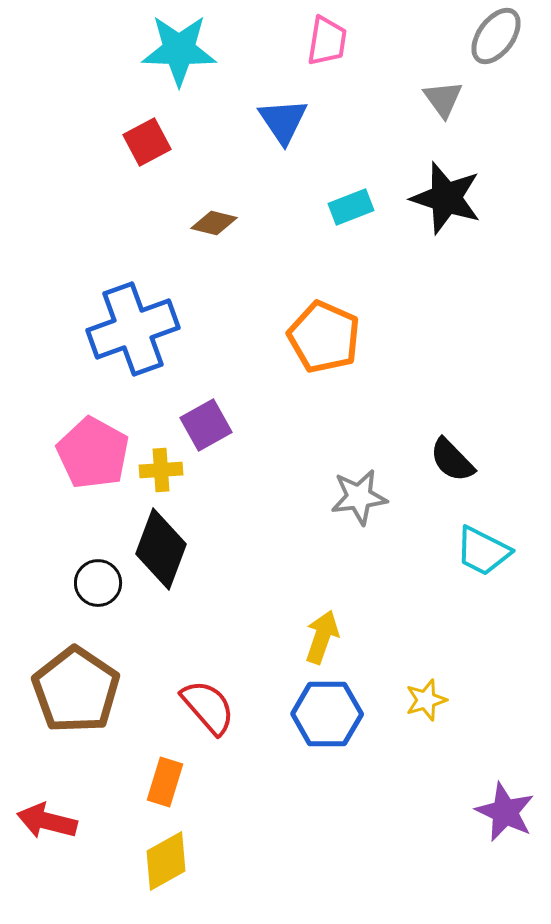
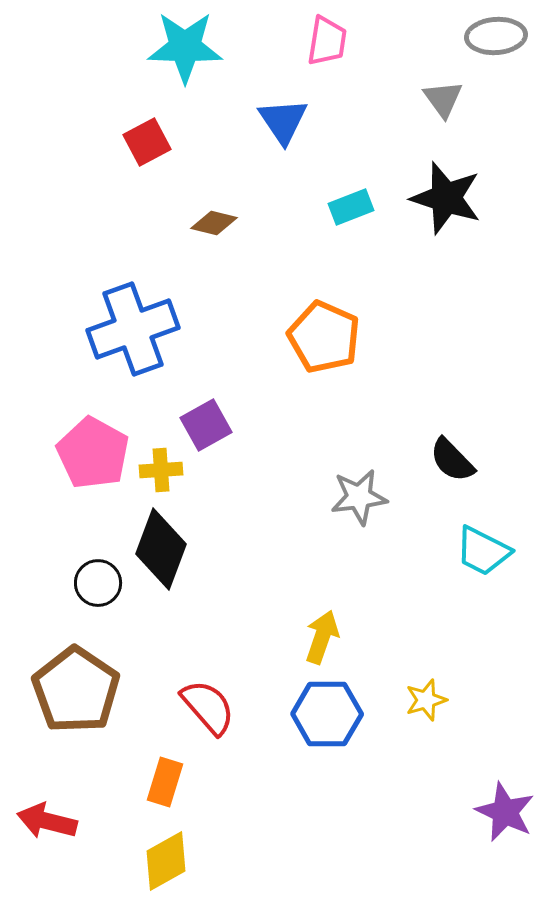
gray ellipse: rotated 50 degrees clockwise
cyan star: moved 6 px right, 3 px up
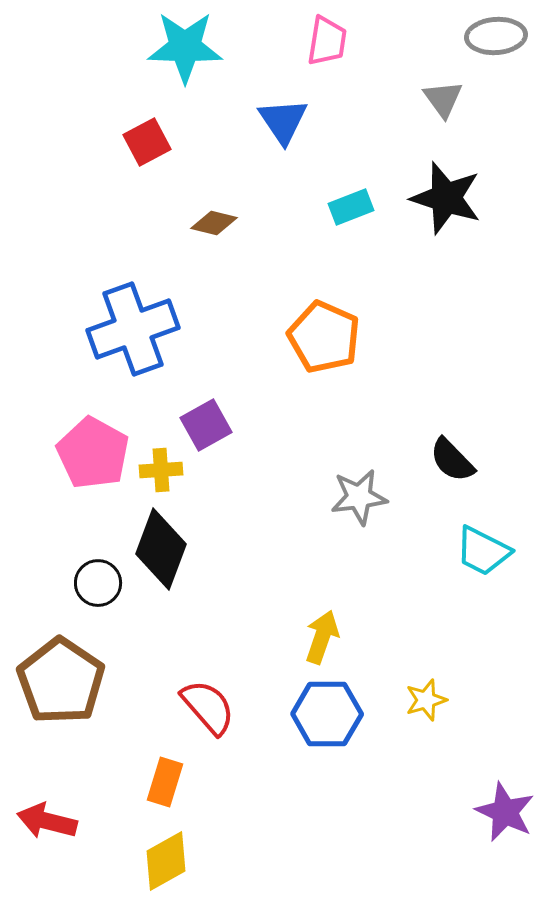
brown pentagon: moved 15 px left, 9 px up
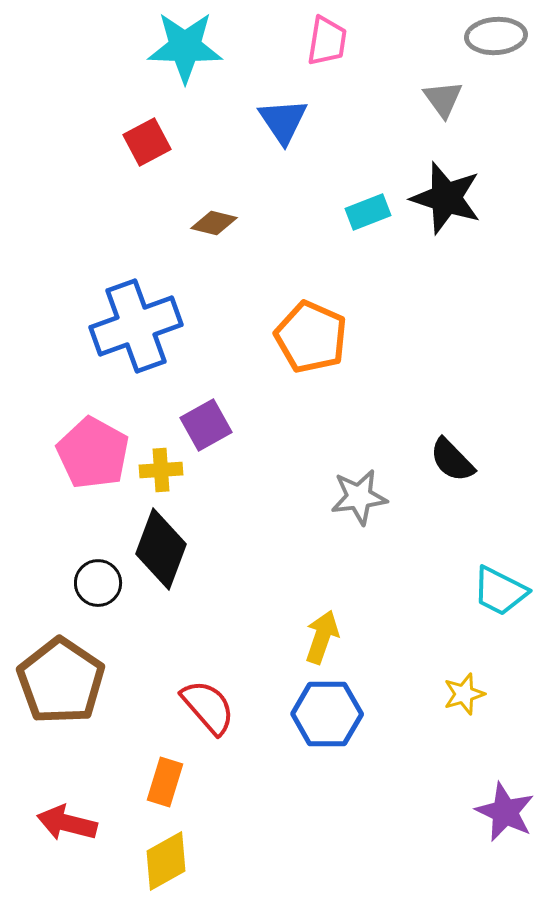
cyan rectangle: moved 17 px right, 5 px down
blue cross: moved 3 px right, 3 px up
orange pentagon: moved 13 px left
cyan trapezoid: moved 17 px right, 40 px down
yellow star: moved 38 px right, 6 px up
red arrow: moved 20 px right, 2 px down
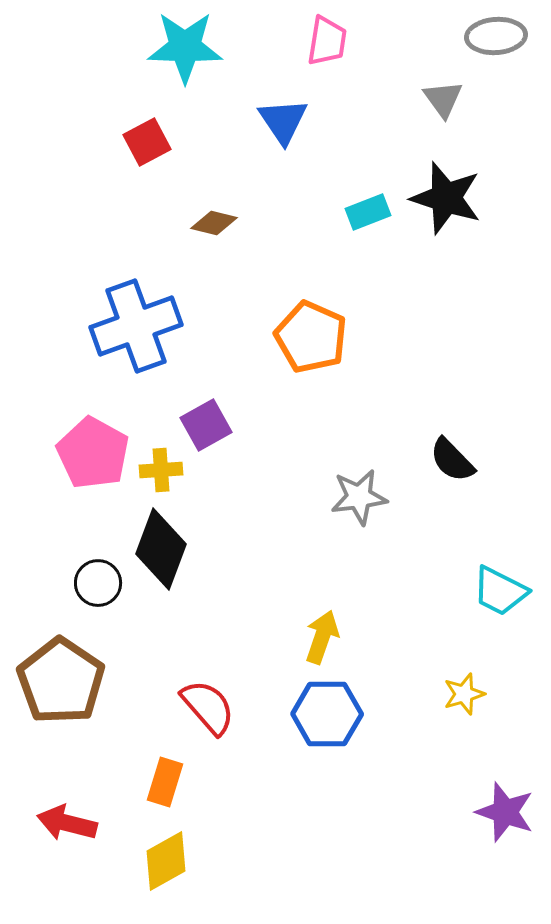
purple star: rotated 6 degrees counterclockwise
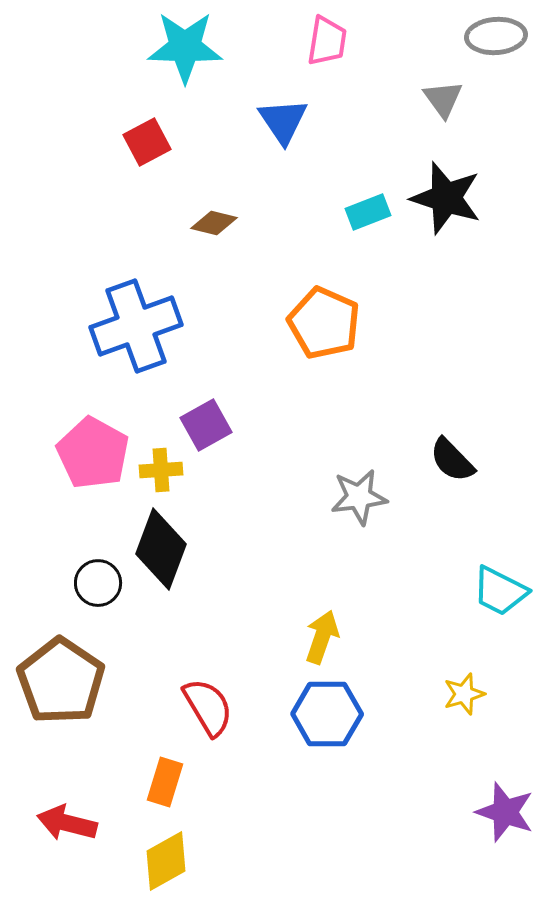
orange pentagon: moved 13 px right, 14 px up
red semicircle: rotated 10 degrees clockwise
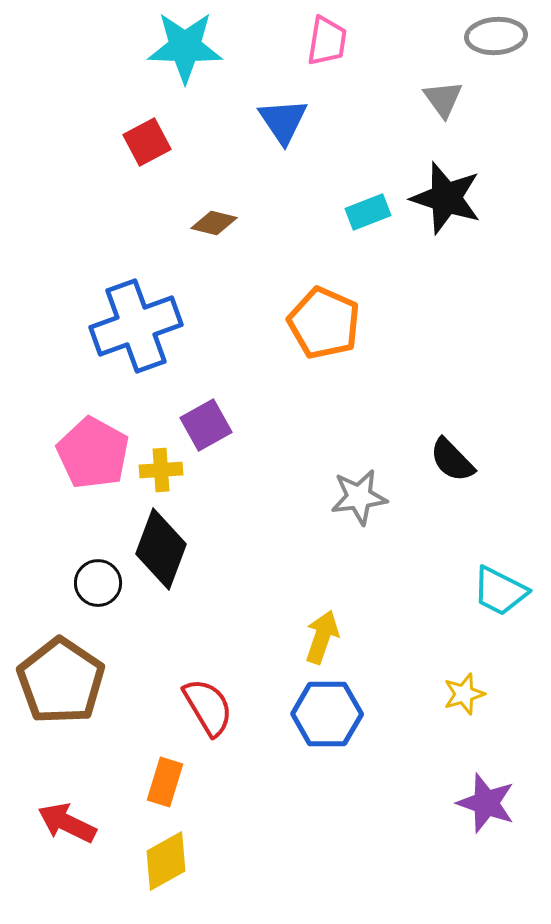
purple star: moved 19 px left, 9 px up
red arrow: rotated 12 degrees clockwise
